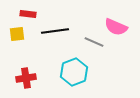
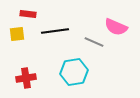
cyan hexagon: rotated 12 degrees clockwise
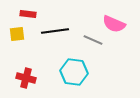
pink semicircle: moved 2 px left, 3 px up
gray line: moved 1 px left, 2 px up
cyan hexagon: rotated 16 degrees clockwise
red cross: rotated 24 degrees clockwise
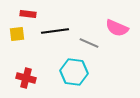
pink semicircle: moved 3 px right, 4 px down
gray line: moved 4 px left, 3 px down
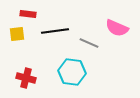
cyan hexagon: moved 2 px left
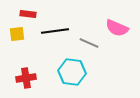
red cross: rotated 24 degrees counterclockwise
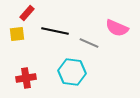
red rectangle: moved 1 px left, 1 px up; rotated 56 degrees counterclockwise
black line: rotated 20 degrees clockwise
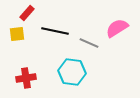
pink semicircle: rotated 125 degrees clockwise
